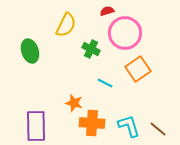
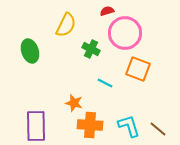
orange square: rotated 35 degrees counterclockwise
orange cross: moved 2 px left, 2 px down
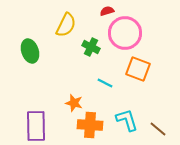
green cross: moved 2 px up
cyan L-shape: moved 2 px left, 6 px up
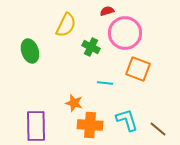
cyan line: rotated 21 degrees counterclockwise
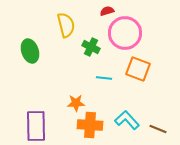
yellow semicircle: rotated 40 degrees counterclockwise
cyan line: moved 1 px left, 5 px up
orange star: moved 2 px right; rotated 18 degrees counterclockwise
cyan L-shape: rotated 25 degrees counterclockwise
brown line: rotated 18 degrees counterclockwise
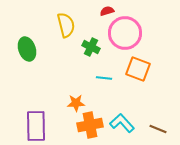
green ellipse: moved 3 px left, 2 px up
cyan L-shape: moved 5 px left, 3 px down
orange cross: rotated 15 degrees counterclockwise
